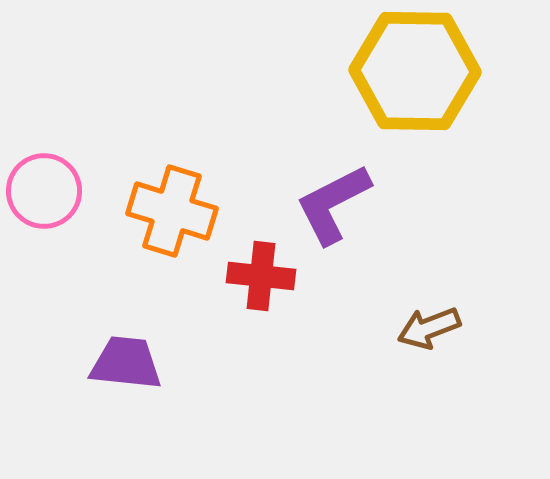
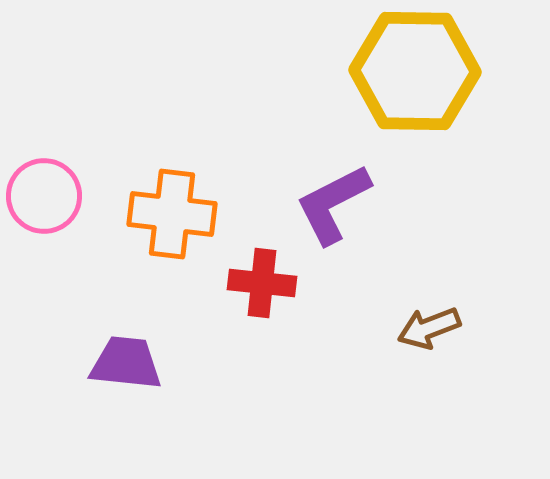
pink circle: moved 5 px down
orange cross: moved 3 px down; rotated 10 degrees counterclockwise
red cross: moved 1 px right, 7 px down
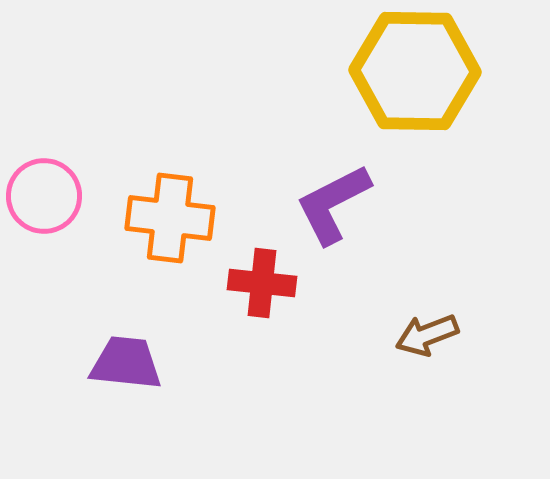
orange cross: moved 2 px left, 4 px down
brown arrow: moved 2 px left, 7 px down
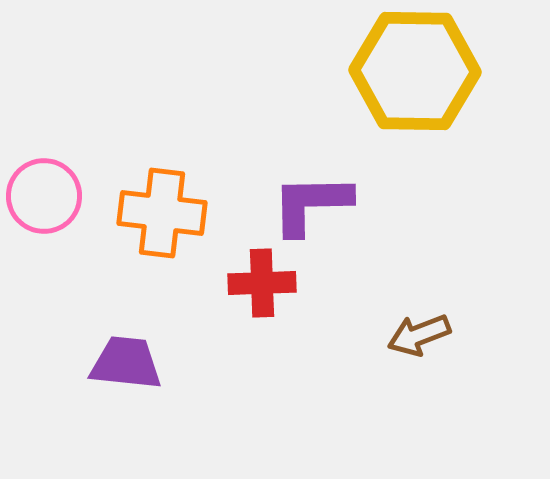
purple L-shape: moved 22 px left; rotated 26 degrees clockwise
orange cross: moved 8 px left, 5 px up
red cross: rotated 8 degrees counterclockwise
brown arrow: moved 8 px left
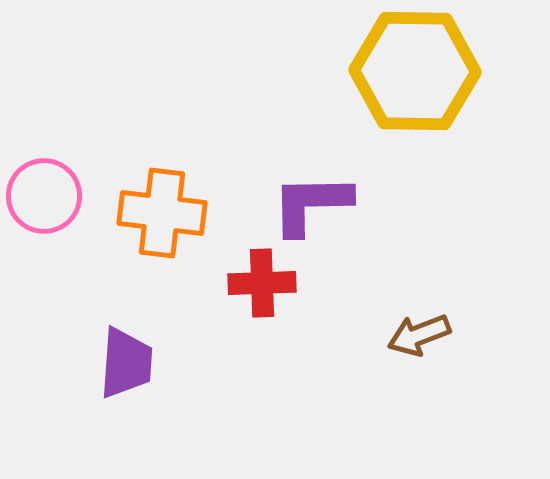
purple trapezoid: rotated 88 degrees clockwise
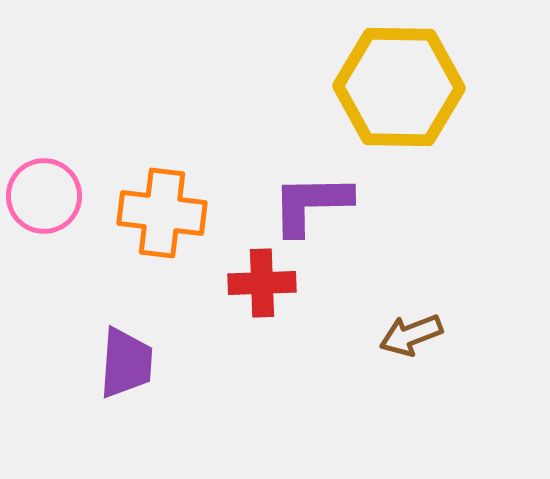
yellow hexagon: moved 16 px left, 16 px down
brown arrow: moved 8 px left
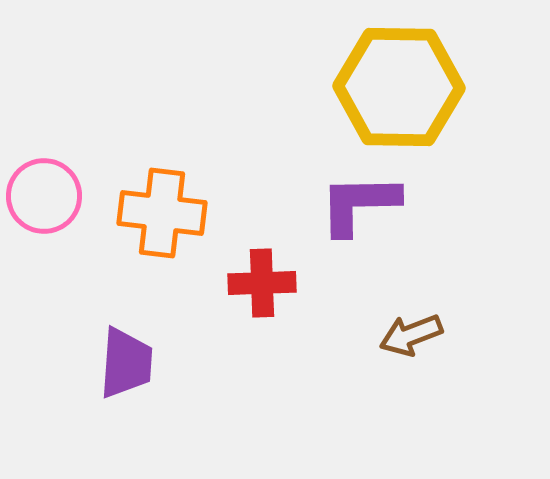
purple L-shape: moved 48 px right
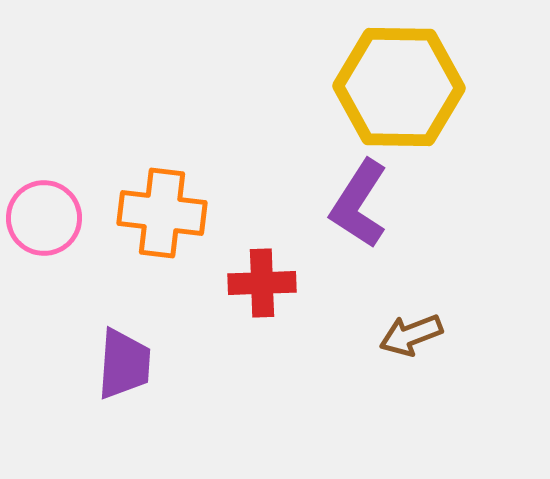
pink circle: moved 22 px down
purple L-shape: rotated 56 degrees counterclockwise
purple trapezoid: moved 2 px left, 1 px down
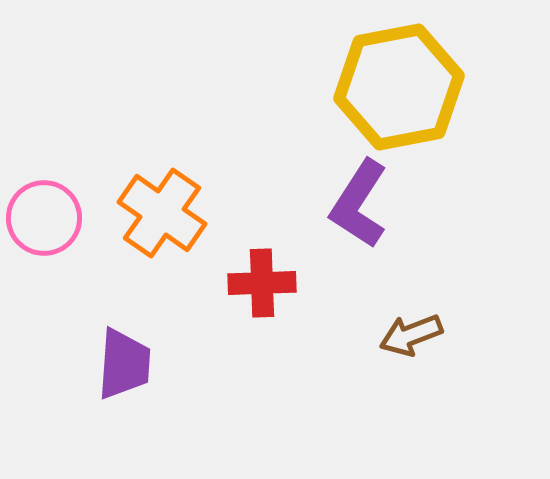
yellow hexagon: rotated 12 degrees counterclockwise
orange cross: rotated 28 degrees clockwise
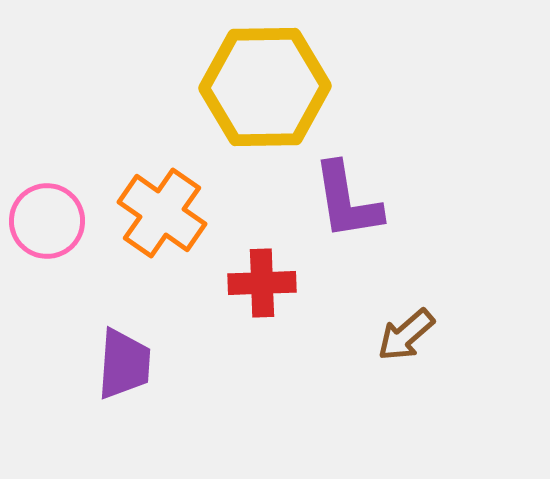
yellow hexagon: moved 134 px left; rotated 10 degrees clockwise
purple L-shape: moved 12 px left, 3 px up; rotated 42 degrees counterclockwise
pink circle: moved 3 px right, 3 px down
brown arrow: moved 5 px left; rotated 20 degrees counterclockwise
